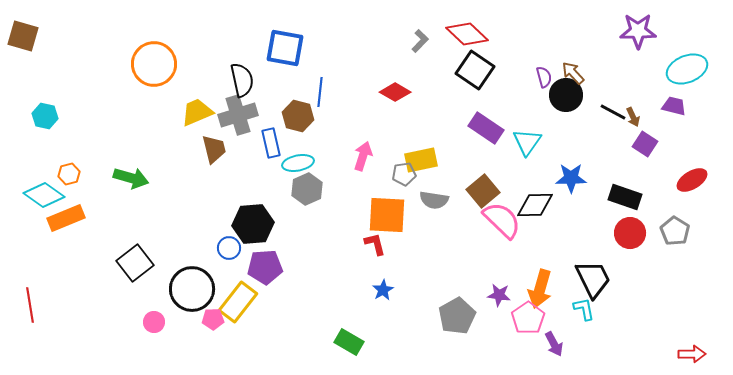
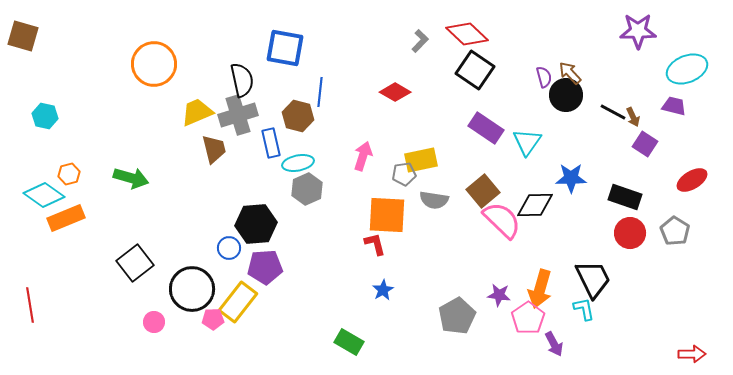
brown arrow at (573, 73): moved 3 px left
black hexagon at (253, 224): moved 3 px right
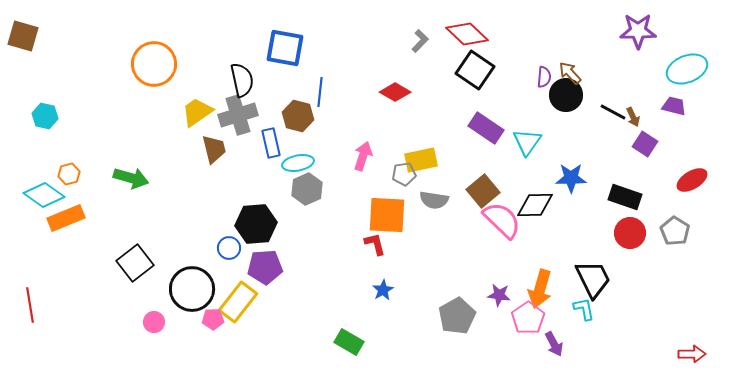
purple semicircle at (544, 77): rotated 20 degrees clockwise
yellow trapezoid at (197, 112): rotated 12 degrees counterclockwise
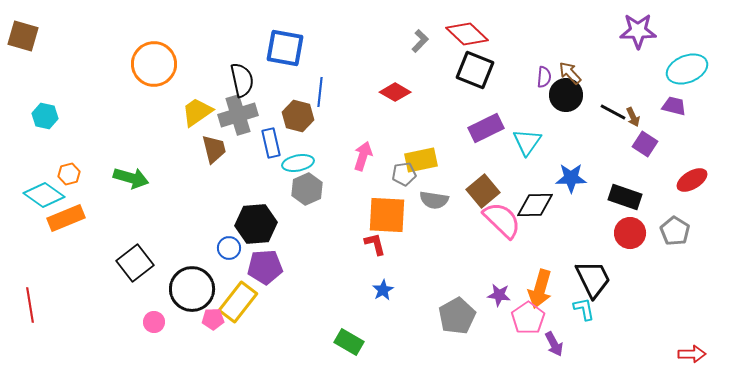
black square at (475, 70): rotated 12 degrees counterclockwise
purple rectangle at (486, 128): rotated 60 degrees counterclockwise
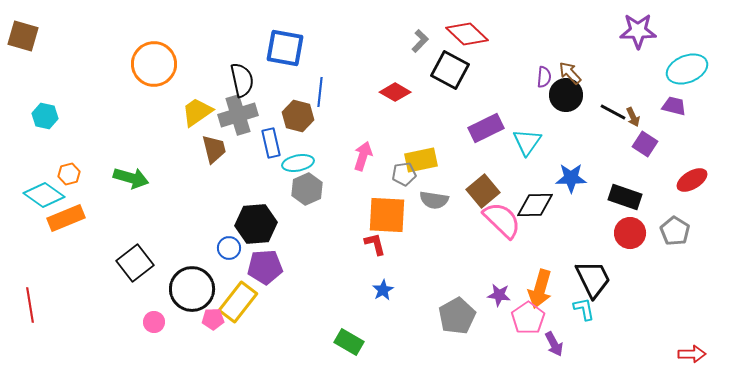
black square at (475, 70): moved 25 px left; rotated 6 degrees clockwise
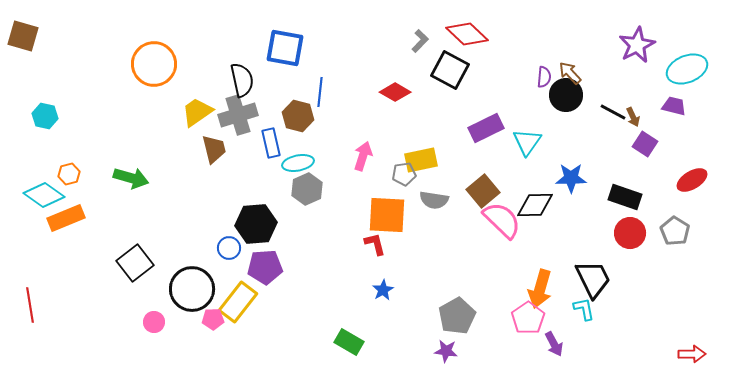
purple star at (638, 31): moved 1 px left, 14 px down; rotated 27 degrees counterclockwise
purple star at (499, 295): moved 53 px left, 56 px down
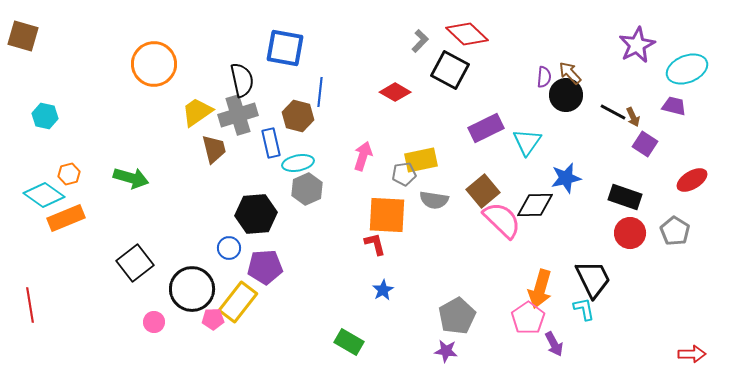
blue star at (571, 178): moved 5 px left; rotated 12 degrees counterclockwise
black hexagon at (256, 224): moved 10 px up
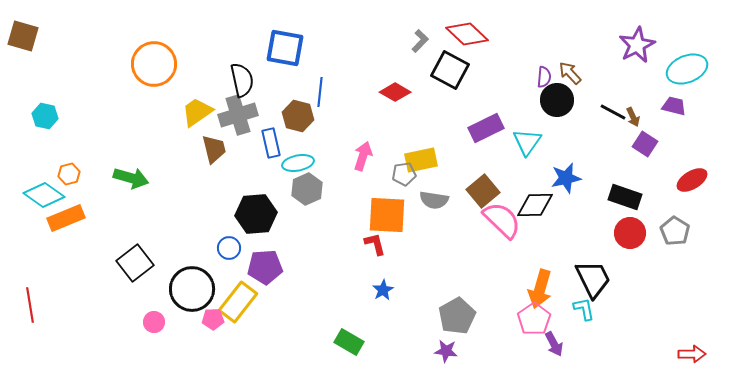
black circle at (566, 95): moved 9 px left, 5 px down
pink pentagon at (528, 318): moved 6 px right, 1 px down
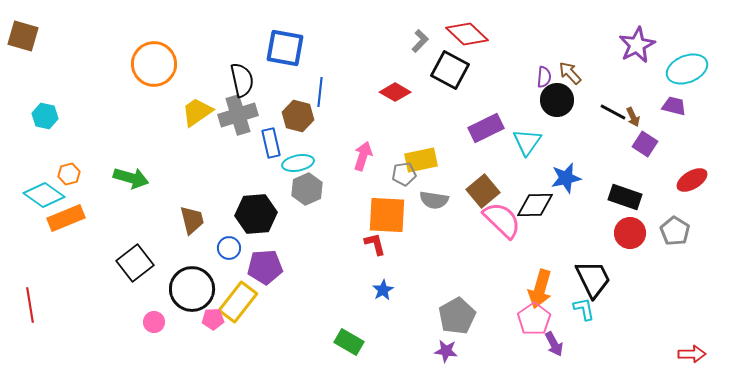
brown trapezoid at (214, 149): moved 22 px left, 71 px down
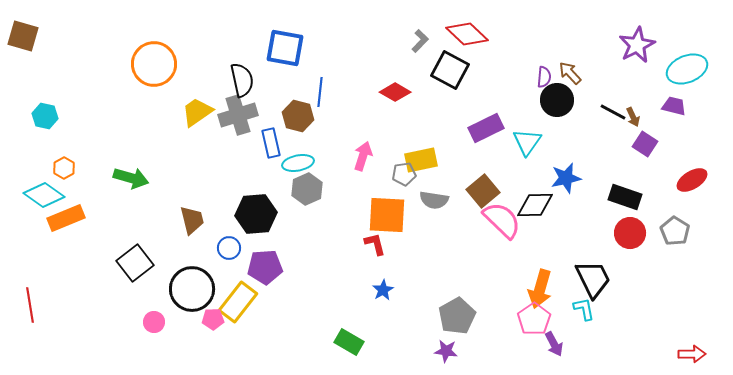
orange hexagon at (69, 174): moved 5 px left, 6 px up; rotated 15 degrees counterclockwise
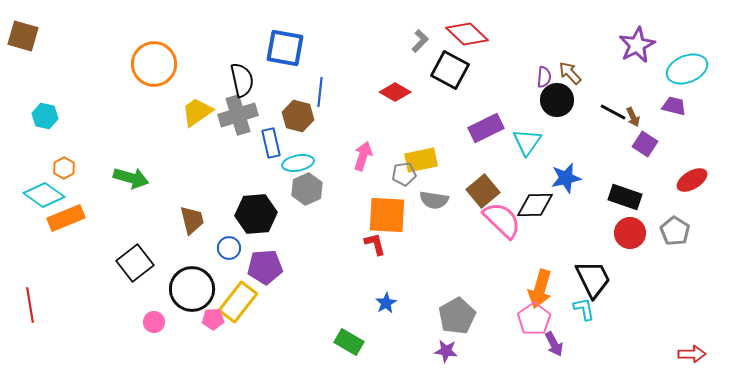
blue star at (383, 290): moved 3 px right, 13 px down
